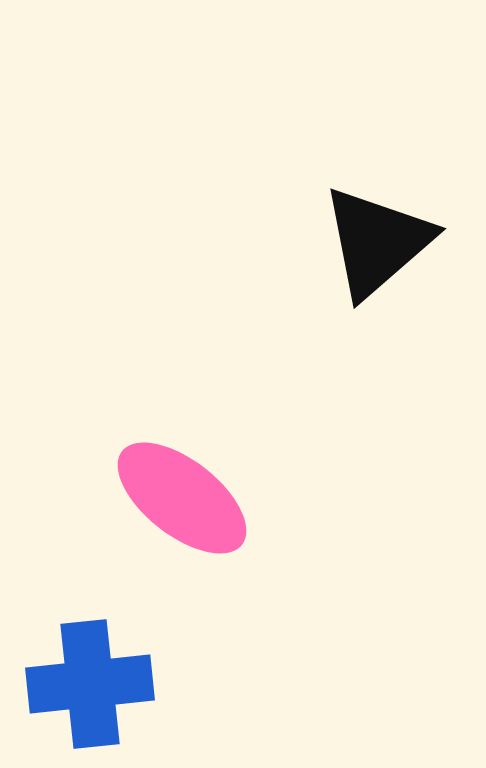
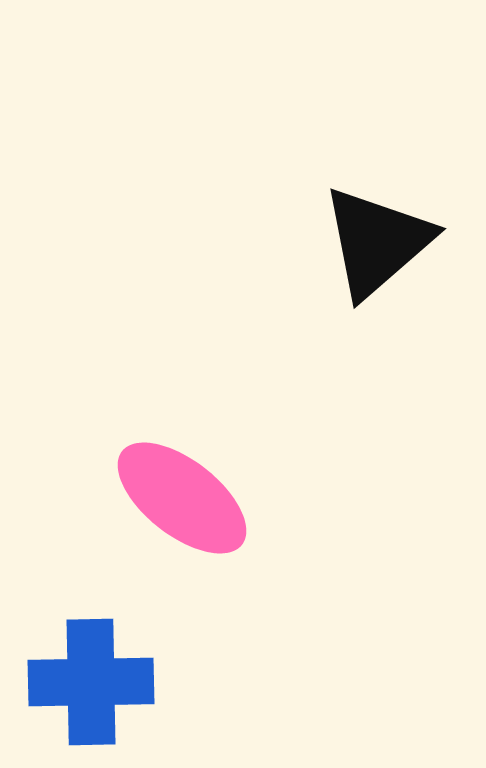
blue cross: moved 1 px right, 2 px up; rotated 5 degrees clockwise
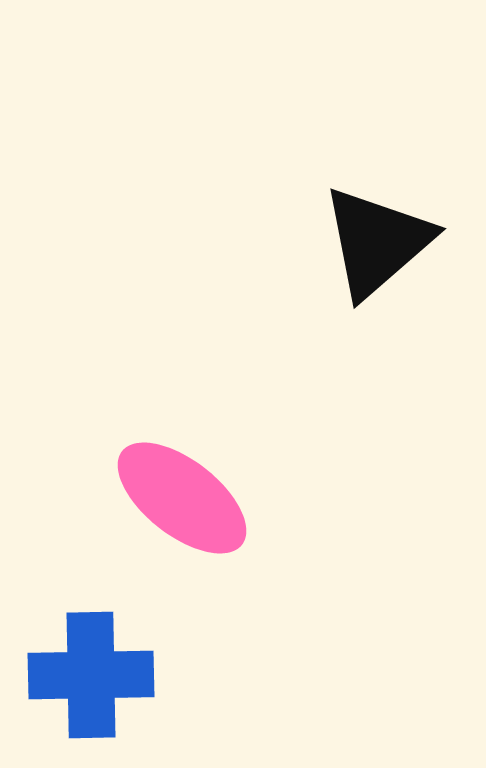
blue cross: moved 7 px up
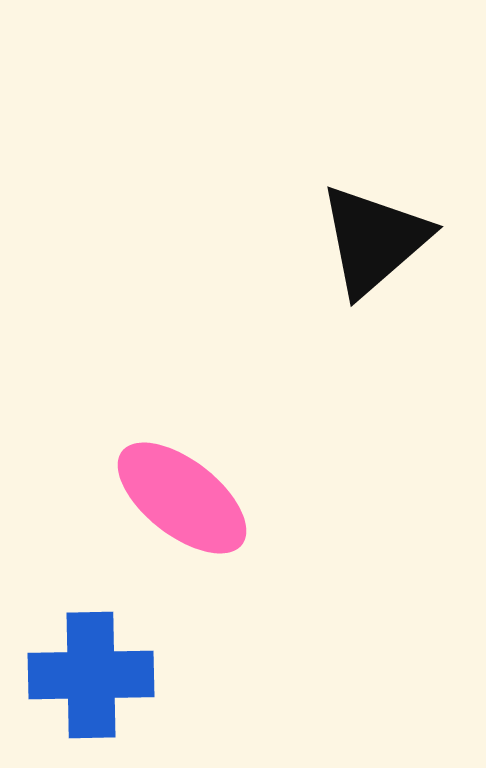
black triangle: moved 3 px left, 2 px up
